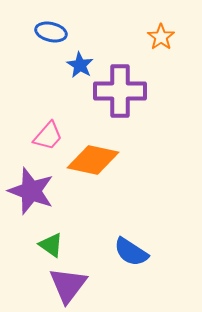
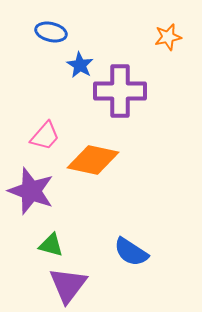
orange star: moved 7 px right; rotated 24 degrees clockwise
pink trapezoid: moved 3 px left
green triangle: rotated 20 degrees counterclockwise
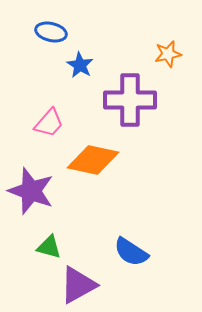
orange star: moved 17 px down
purple cross: moved 10 px right, 9 px down
pink trapezoid: moved 4 px right, 13 px up
green triangle: moved 2 px left, 2 px down
purple triangle: moved 10 px right; rotated 24 degrees clockwise
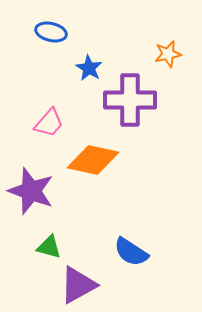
blue star: moved 9 px right, 3 px down
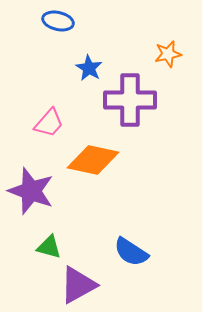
blue ellipse: moved 7 px right, 11 px up
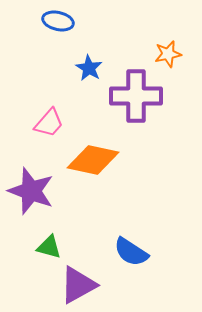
purple cross: moved 6 px right, 4 px up
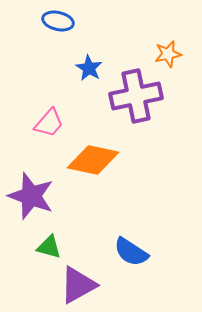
purple cross: rotated 12 degrees counterclockwise
purple star: moved 5 px down
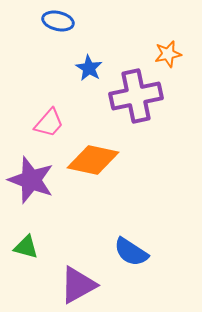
purple star: moved 16 px up
green triangle: moved 23 px left
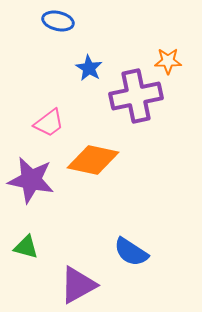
orange star: moved 7 px down; rotated 12 degrees clockwise
pink trapezoid: rotated 12 degrees clockwise
purple star: rotated 9 degrees counterclockwise
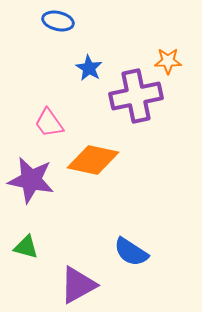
pink trapezoid: rotated 92 degrees clockwise
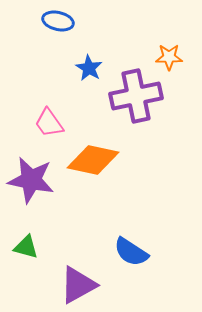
orange star: moved 1 px right, 4 px up
